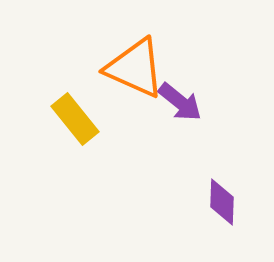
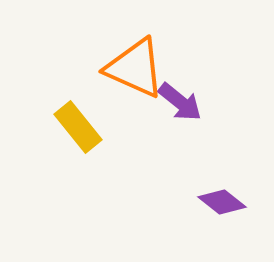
yellow rectangle: moved 3 px right, 8 px down
purple diamond: rotated 54 degrees counterclockwise
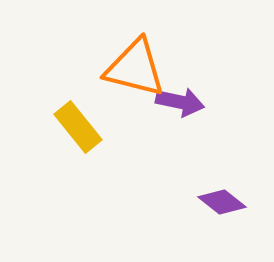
orange triangle: rotated 10 degrees counterclockwise
purple arrow: rotated 27 degrees counterclockwise
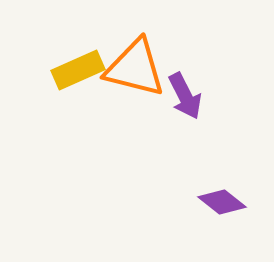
purple arrow: moved 5 px right, 6 px up; rotated 51 degrees clockwise
yellow rectangle: moved 57 px up; rotated 75 degrees counterclockwise
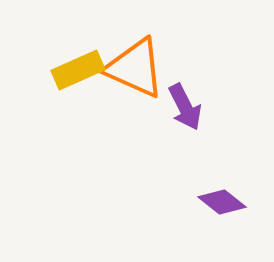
orange triangle: rotated 10 degrees clockwise
purple arrow: moved 11 px down
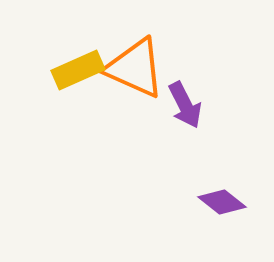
purple arrow: moved 2 px up
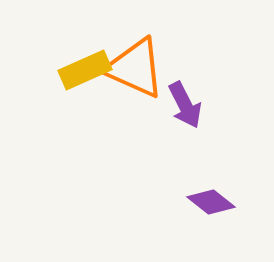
yellow rectangle: moved 7 px right
purple diamond: moved 11 px left
